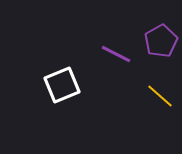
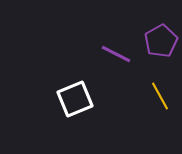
white square: moved 13 px right, 14 px down
yellow line: rotated 20 degrees clockwise
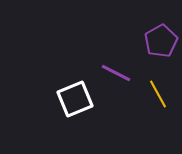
purple line: moved 19 px down
yellow line: moved 2 px left, 2 px up
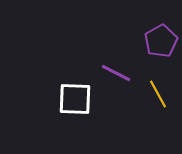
white square: rotated 24 degrees clockwise
